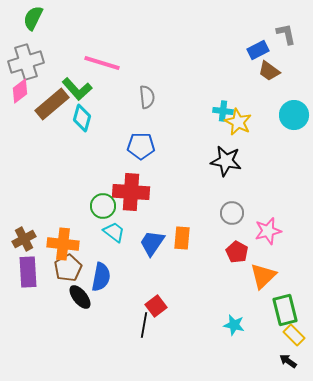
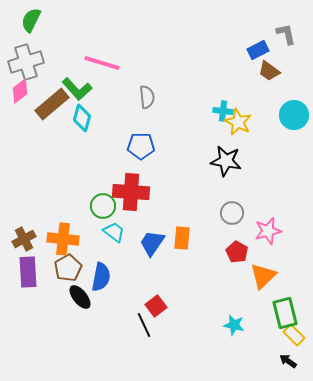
green semicircle: moved 2 px left, 2 px down
orange cross: moved 5 px up
green rectangle: moved 3 px down
black line: rotated 35 degrees counterclockwise
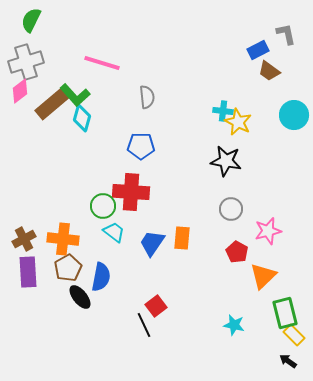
green L-shape: moved 2 px left, 6 px down
gray circle: moved 1 px left, 4 px up
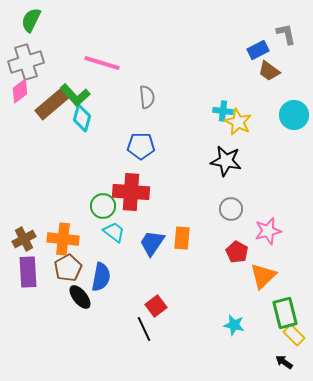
black line: moved 4 px down
black arrow: moved 4 px left, 1 px down
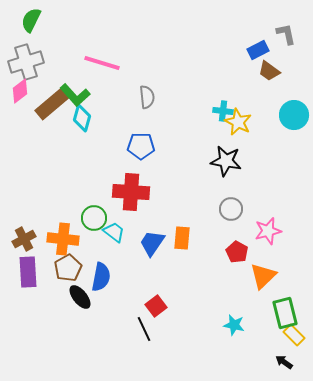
green circle: moved 9 px left, 12 px down
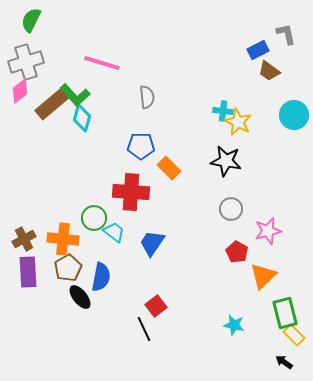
orange rectangle: moved 13 px left, 70 px up; rotated 50 degrees counterclockwise
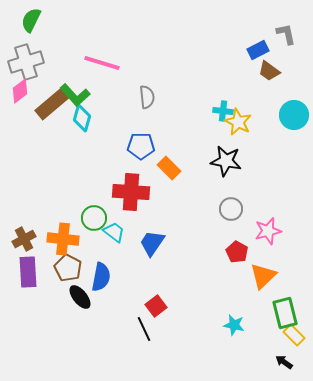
brown pentagon: rotated 16 degrees counterclockwise
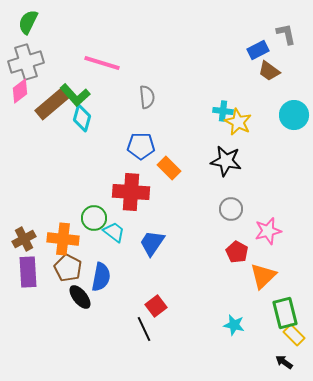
green semicircle: moved 3 px left, 2 px down
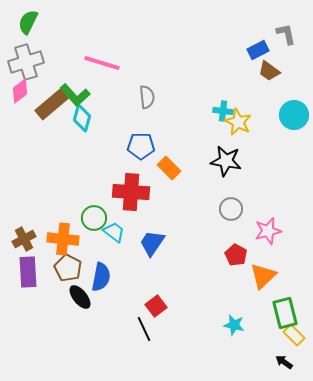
red pentagon: moved 1 px left, 3 px down
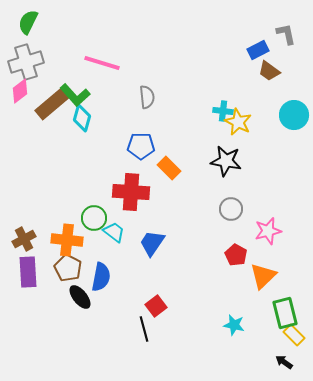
orange cross: moved 4 px right, 1 px down
black line: rotated 10 degrees clockwise
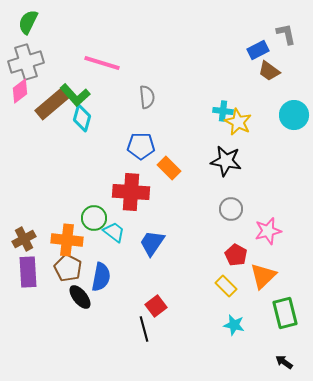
yellow rectangle: moved 68 px left, 49 px up
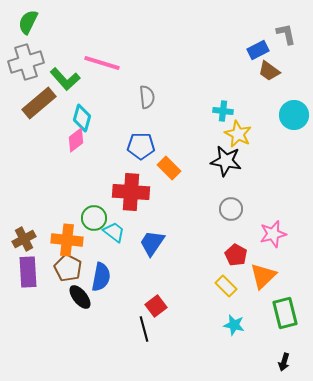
pink diamond: moved 56 px right, 49 px down
green L-shape: moved 10 px left, 16 px up
brown rectangle: moved 13 px left, 1 px up
yellow star: moved 12 px down
pink star: moved 5 px right, 3 px down
black arrow: rotated 108 degrees counterclockwise
